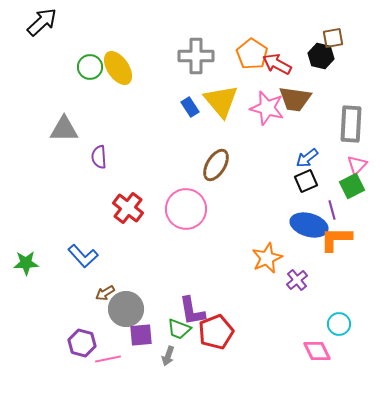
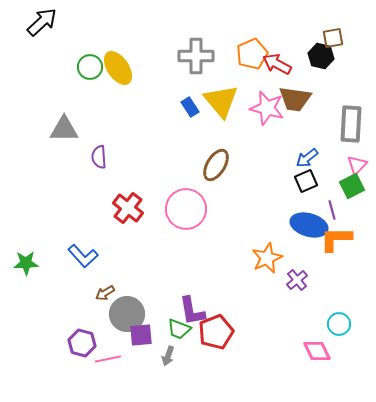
orange pentagon: rotated 16 degrees clockwise
gray circle: moved 1 px right, 5 px down
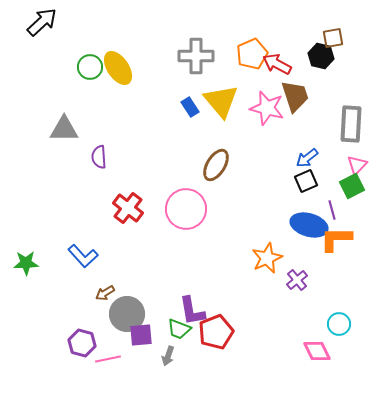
brown trapezoid: moved 3 px up; rotated 116 degrees counterclockwise
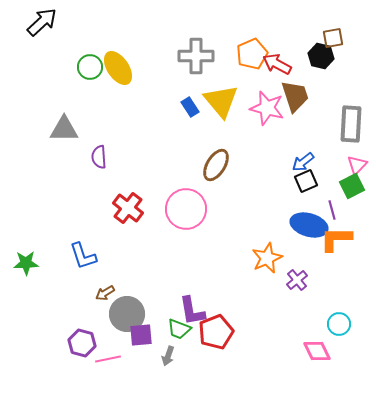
blue arrow: moved 4 px left, 4 px down
blue L-shape: rotated 24 degrees clockwise
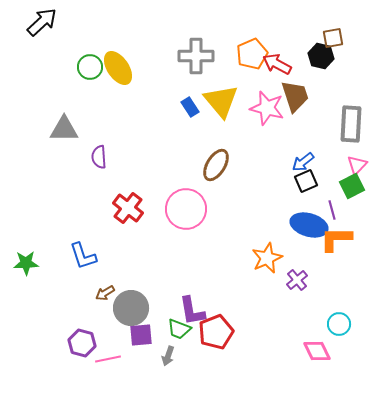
gray circle: moved 4 px right, 6 px up
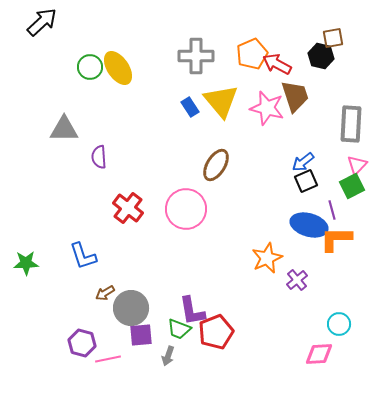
pink diamond: moved 2 px right, 3 px down; rotated 68 degrees counterclockwise
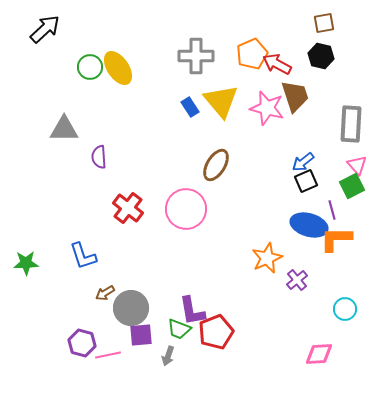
black arrow: moved 3 px right, 7 px down
brown square: moved 9 px left, 15 px up
pink triangle: rotated 25 degrees counterclockwise
cyan circle: moved 6 px right, 15 px up
pink line: moved 4 px up
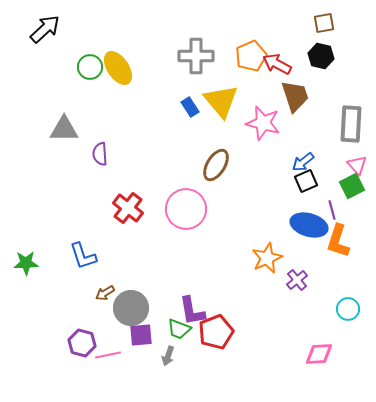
orange pentagon: moved 1 px left, 2 px down
pink star: moved 4 px left, 15 px down
purple semicircle: moved 1 px right, 3 px up
orange L-shape: moved 2 px right, 2 px down; rotated 72 degrees counterclockwise
cyan circle: moved 3 px right
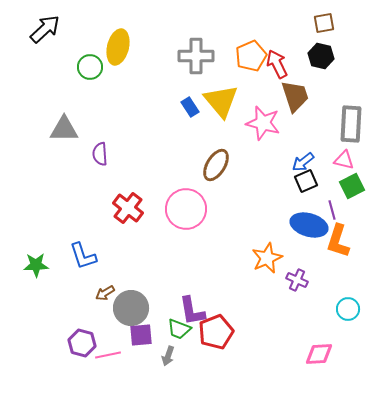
red arrow: rotated 36 degrees clockwise
yellow ellipse: moved 21 px up; rotated 48 degrees clockwise
pink triangle: moved 13 px left, 5 px up; rotated 35 degrees counterclockwise
green star: moved 10 px right, 2 px down
purple cross: rotated 25 degrees counterclockwise
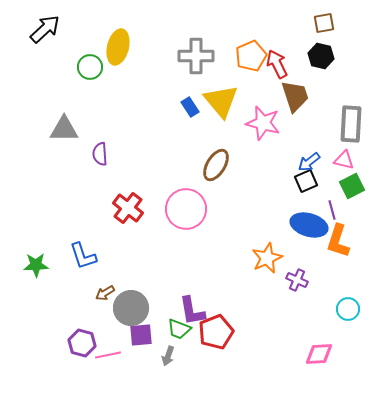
blue arrow: moved 6 px right
